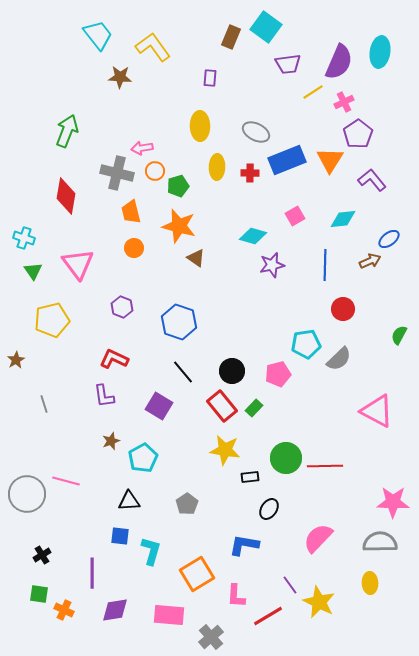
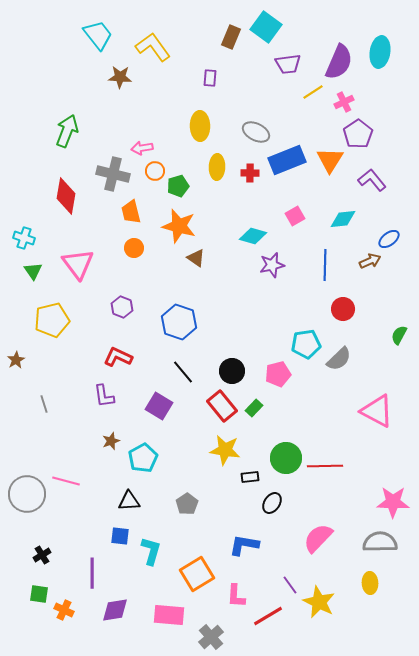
gray cross at (117, 173): moved 4 px left, 1 px down
red L-shape at (114, 359): moved 4 px right, 2 px up
black ellipse at (269, 509): moved 3 px right, 6 px up
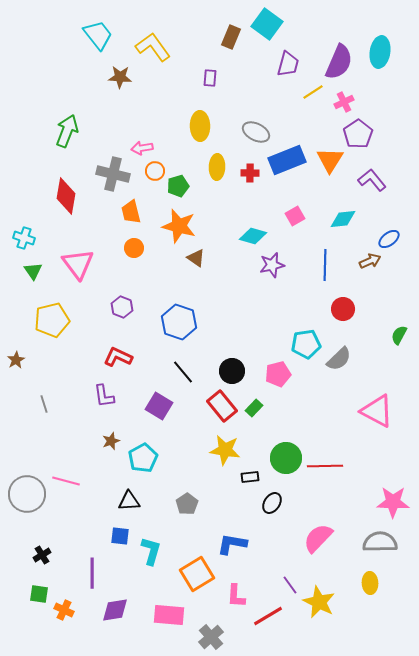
cyan square at (266, 27): moved 1 px right, 3 px up
purple trapezoid at (288, 64): rotated 68 degrees counterclockwise
blue L-shape at (244, 545): moved 12 px left, 1 px up
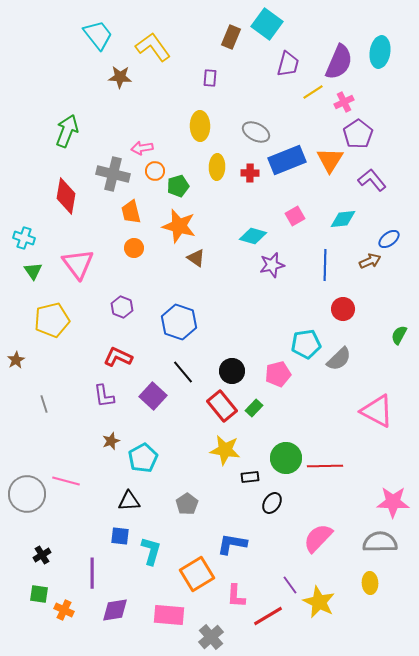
purple square at (159, 406): moved 6 px left, 10 px up; rotated 12 degrees clockwise
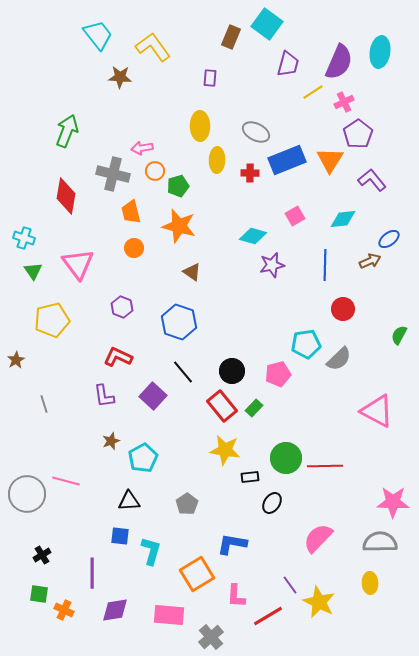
yellow ellipse at (217, 167): moved 7 px up
brown triangle at (196, 258): moved 4 px left, 14 px down
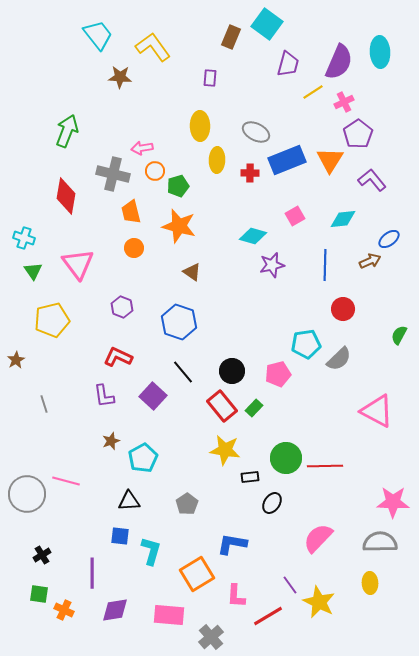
cyan ellipse at (380, 52): rotated 12 degrees counterclockwise
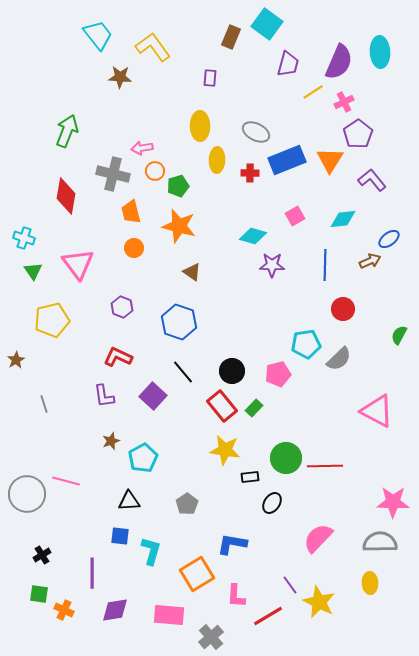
purple star at (272, 265): rotated 15 degrees clockwise
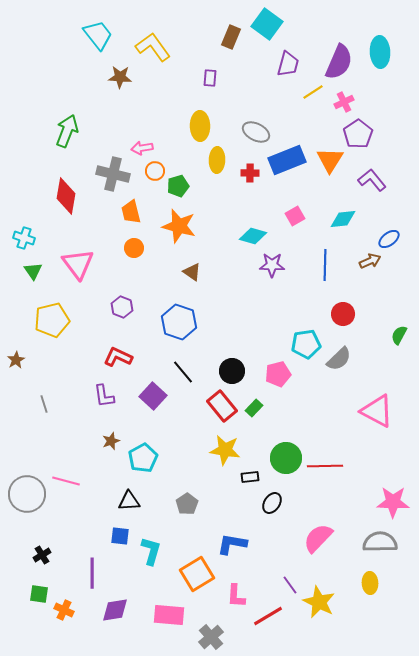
red circle at (343, 309): moved 5 px down
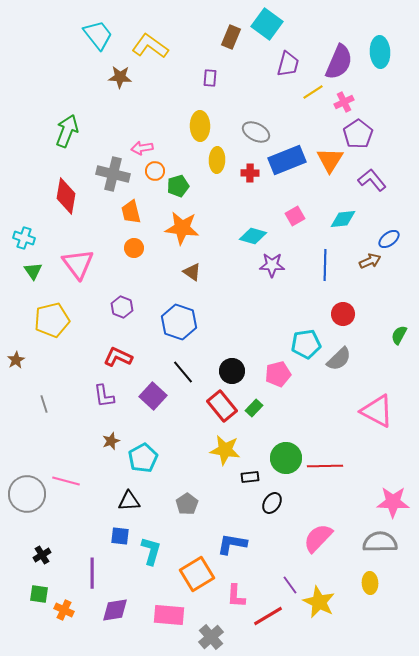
yellow L-shape at (153, 47): moved 3 px left, 1 px up; rotated 18 degrees counterclockwise
orange star at (179, 226): moved 3 px right, 2 px down; rotated 8 degrees counterclockwise
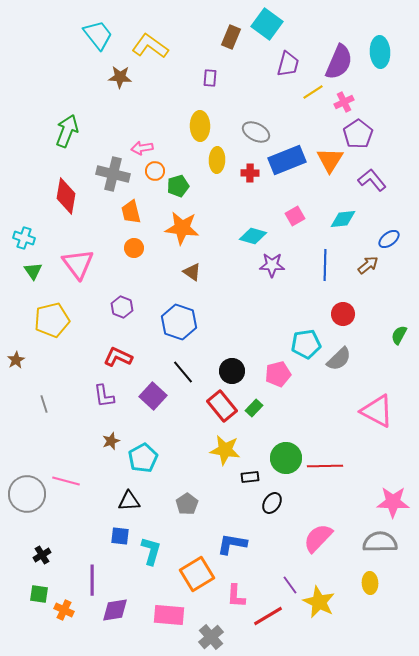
brown arrow at (370, 261): moved 2 px left, 4 px down; rotated 15 degrees counterclockwise
purple line at (92, 573): moved 7 px down
